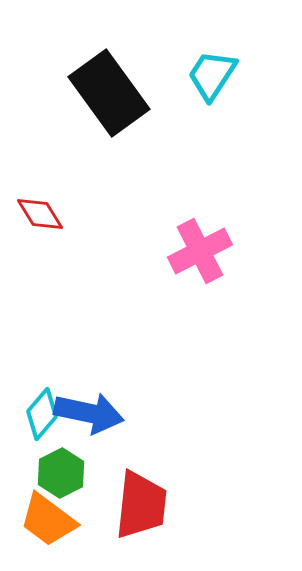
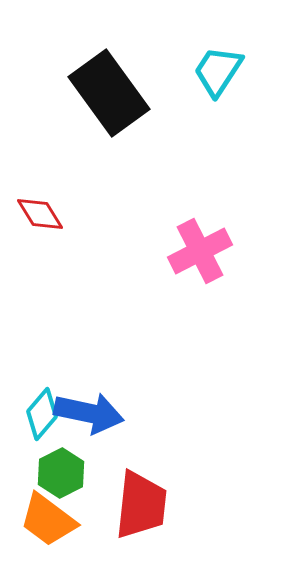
cyan trapezoid: moved 6 px right, 4 px up
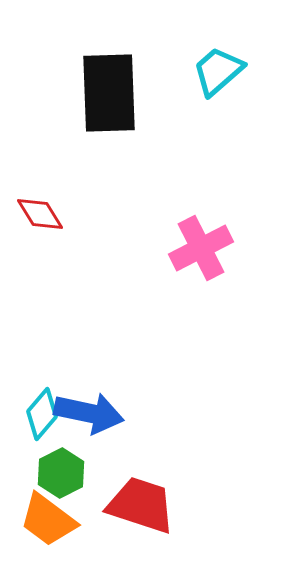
cyan trapezoid: rotated 16 degrees clockwise
black rectangle: rotated 34 degrees clockwise
pink cross: moved 1 px right, 3 px up
red trapezoid: rotated 78 degrees counterclockwise
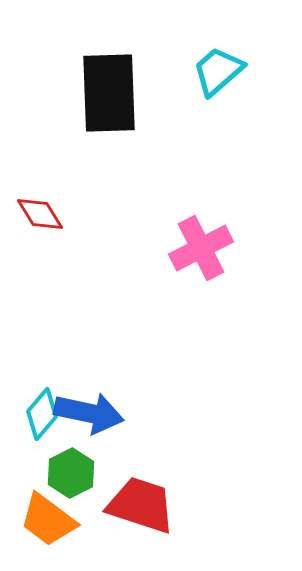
green hexagon: moved 10 px right
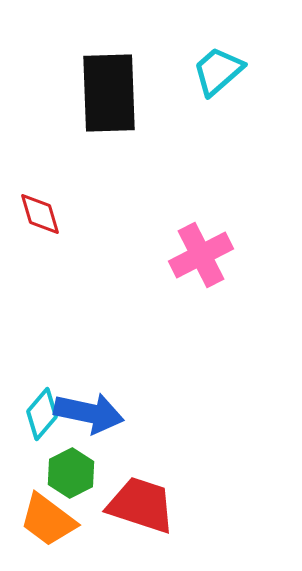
red diamond: rotated 15 degrees clockwise
pink cross: moved 7 px down
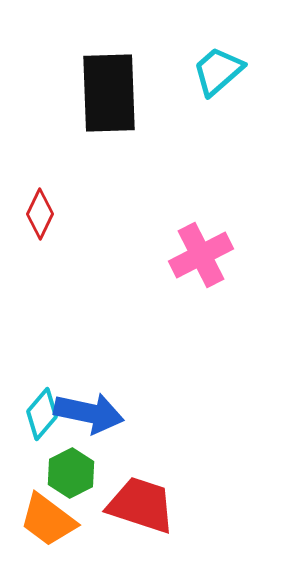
red diamond: rotated 42 degrees clockwise
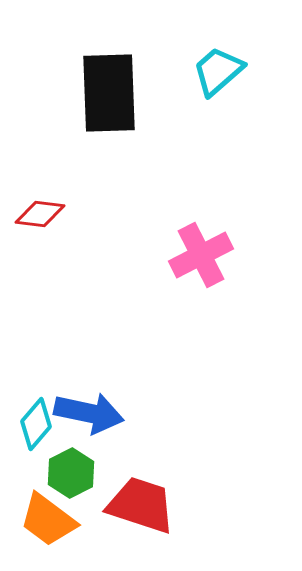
red diamond: rotated 72 degrees clockwise
cyan diamond: moved 6 px left, 10 px down
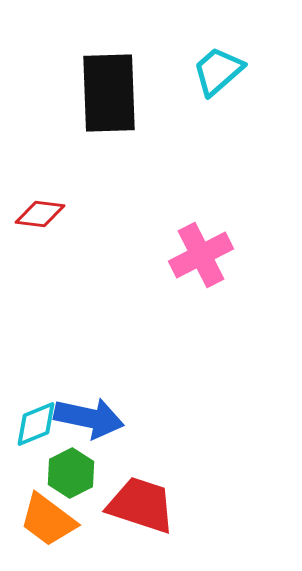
blue arrow: moved 5 px down
cyan diamond: rotated 27 degrees clockwise
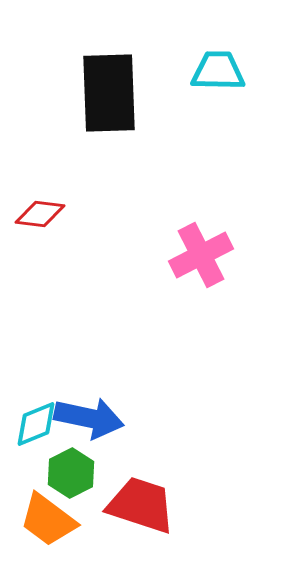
cyan trapezoid: rotated 42 degrees clockwise
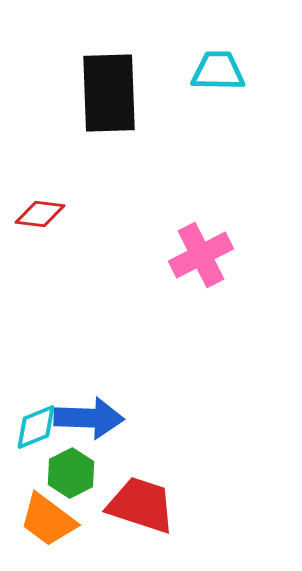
blue arrow: rotated 10 degrees counterclockwise
cyan diamond: moved 3 px down
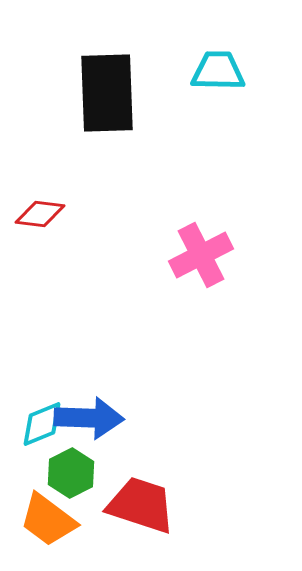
black rectangle: moved 2 px left
cyan diamond: moved 6 px right, 3 px up
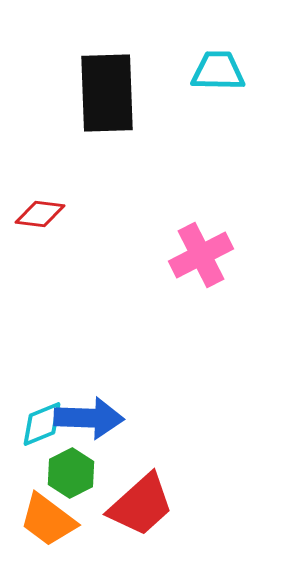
red trapezoid: rotated 120 degrees clockwise
